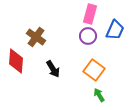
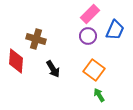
pink rectangle: rotated 30 degrees clockwise
brown cross: moved 2 px down; rotated 18 degrees counterclockwise
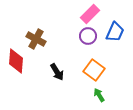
blue trapezoid: moved 2 px down
brown cross: rotated 12 degrees clockwise
black arrow: moved 4 px right, 3 px down
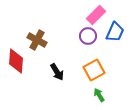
pink rectangle: moved 6 px right, 1 px down
brown cross: moved 1 px right, 1 px down
orange square: rotated 25 degrees clockwise
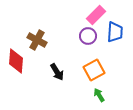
blue trapezoid: rotated 20 degrees counterclockwise
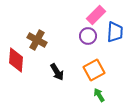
red diamond: moved 1 px up
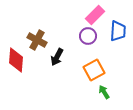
pink rectangle: moved 1 px left
blue trapezoid: moved 3 px right, 1 px up
black arrow: moved 15 px up; rotated 60 degrees clockwise
green arrow: moved 5 px right, 3 px up
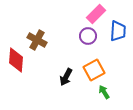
pink rectangle: moved 1 px right, 1 px up
black arrow: moved 9 px right, 20 px down
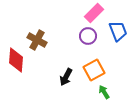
pink rectangle: moved 2 px left, 1 px up
blue trapezoid: rotated 25 degrees counterclockwise
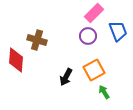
brown cross: rotated 12 degrees counterclockwise
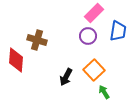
blue trapezoid: rotated 30 degrees clockwise
orange square: rotated 15 degrees counterclockwise
